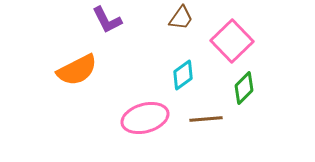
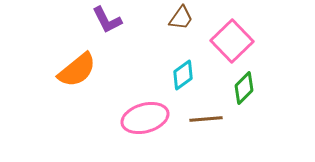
orange semicircle: rotated 12 degrees counterclockwise
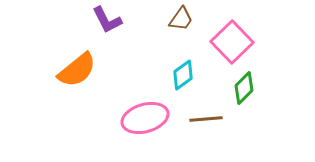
brown trapezoid: moved 1 px down
pink square: moved 1 px down
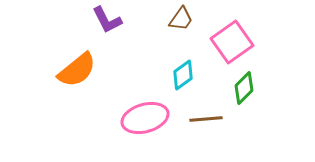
pink square: rotated 9 degrees clockwise
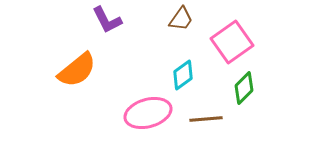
pink ellipse: moved 3 px right, 5 px up
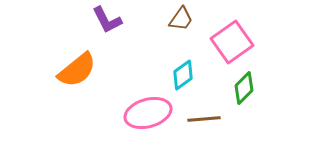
brown line: moved 2 px left
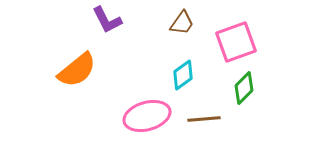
brown trapezoid: moved 1 px right, 4 px down
pink square: moved 4 px right; rotated 15 degrees clockwise
pink ellipse: moved 1 px left, 3 px down
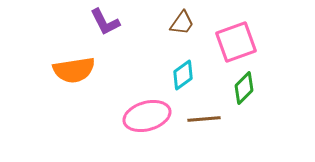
purple L-shape: moved 2 px left, 2 px down
orange semicircle: moved 3 px left; rotated 30 degrees clockwise
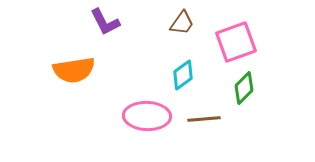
pink ellipse: rotated 18 degrees clockwise
